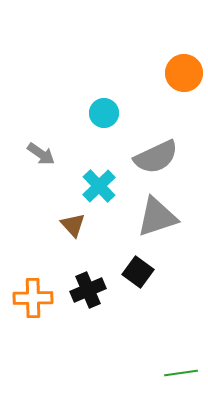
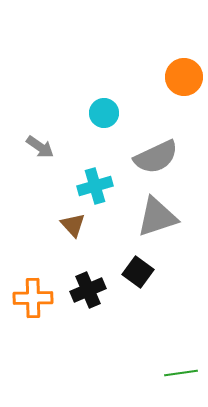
orange circle: moved 4 px down
gray arrow: moved 1 px left, 7 px up
cyan cross: moved 4 px left; rotated 28 degrees clockwise
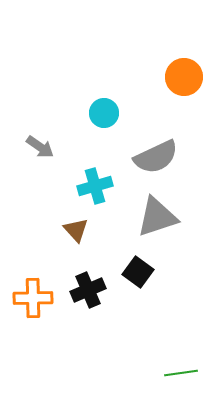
brown triangle: moved 3 px right, 5 px down
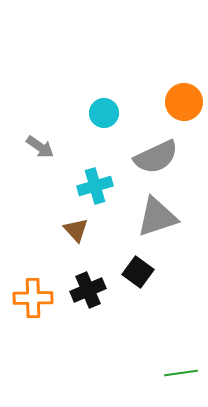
orange circle: moved 25 px down
